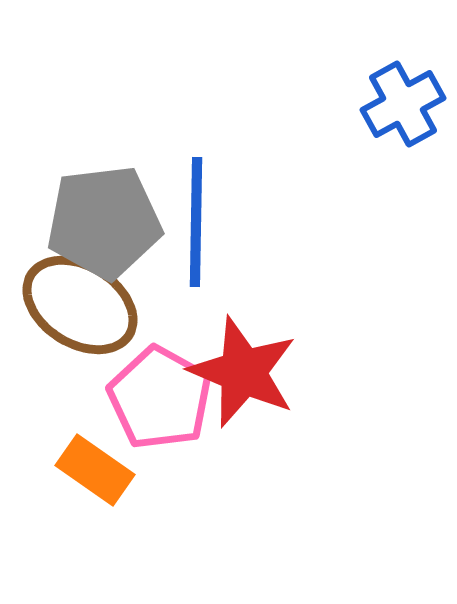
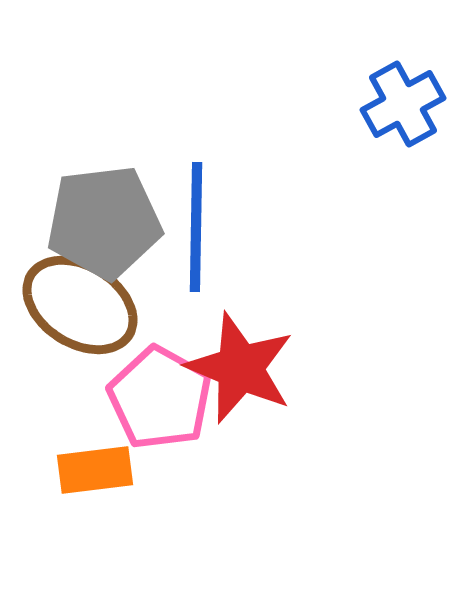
blue line: moved 5 px down
red star: moved 3 px left, 4 px up
orange rectangle: rotated 42 degrees counterclockwise
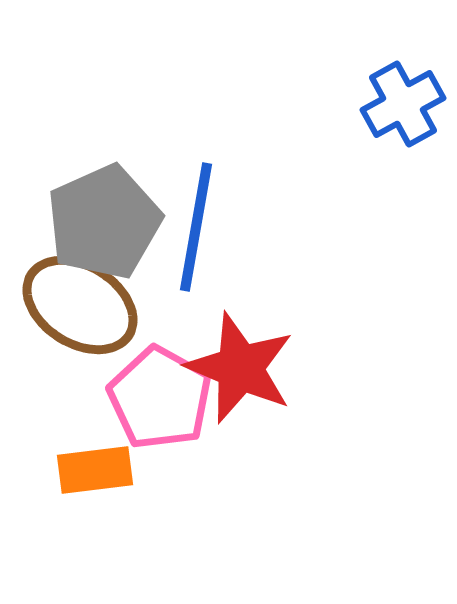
gray pentagon: rotated 17 degrees counterclockwise
blue line: rotated 9 degrees clockwise
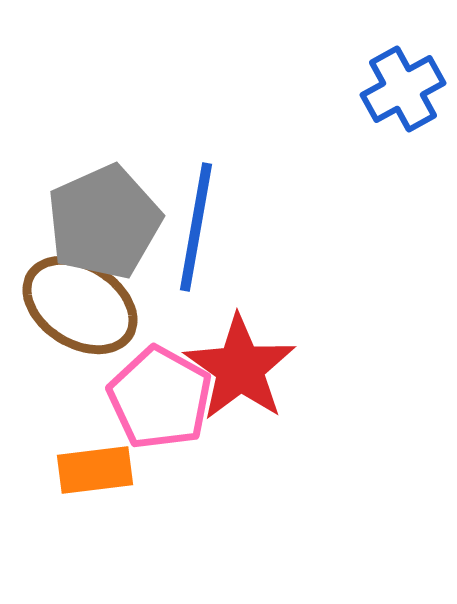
blue cross: moved 15 px up
red star: rotated 12 degrees clockwise
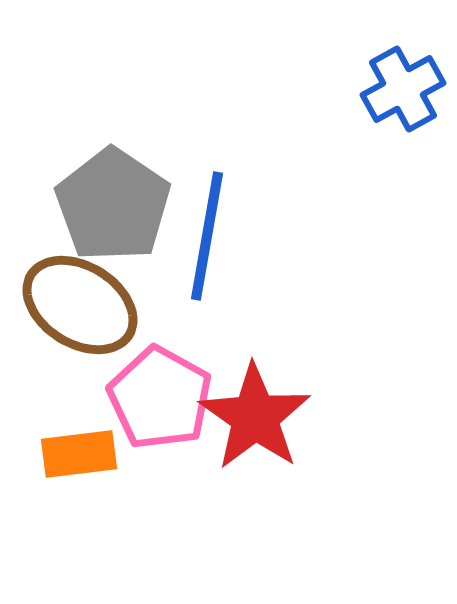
gray pentagon: moved 9 px right, 17 px up; rotated 14 degrees counterclockwise
blue line: moved 11 px right, 9 px down
red star: moved 15 px right, 49 px down
orange rectangle: moved 16 px left, 16 px up
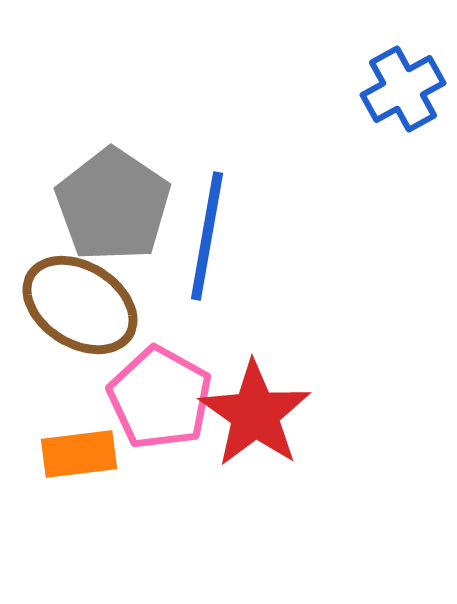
red star: moved 3 px up
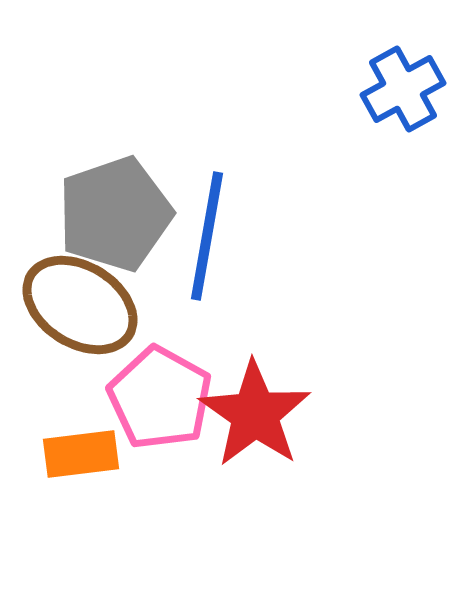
gray pentagon: moved 2 px right, 9 px down; rotated 19 degrees clockwise
orange rectangle: moved 2 px right
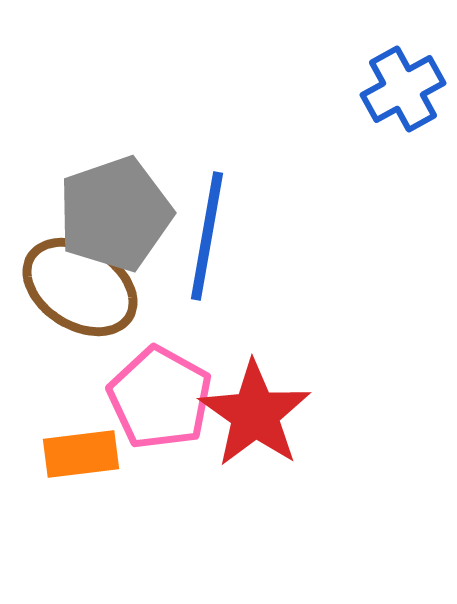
brown ellipse: moved 18 px up
